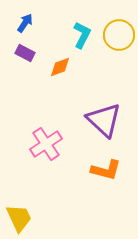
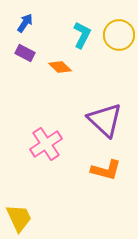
orange diamond: rotated 65 degrees clockwise
purple triangle: moved 1 px right
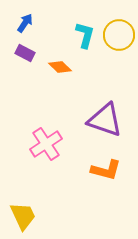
cyan L-shape: moved 3 px right; rotated 12 degrees counterclockwise
purple triangle: rotated 24 degrees counterclockwise
yellow trapezoid: moved 4 px right, 2 px up
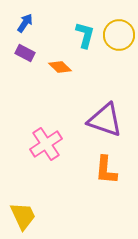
orange L-shape: rotated 80 degrees clockwise
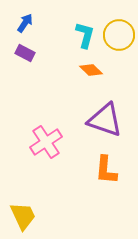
orange diamond: moved 31 px right, 3 px down
pink cross: moved 2 px up
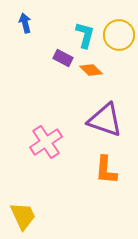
blue arrow: rotated 48 degrees counterclockwise
purple rectangle: moved 38 px right, 5 px down
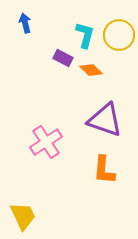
orange L-shape: moved 2 px left
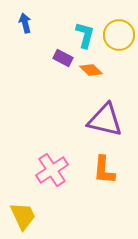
purple triangle: rotated 6 degrees counterclockwise
pink cross: moved 6 px right, 28 px down
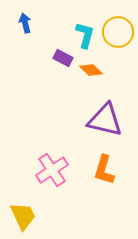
yellow circle: moved 1 px left, 3 px up
orange L-shape: rotated 12 degrees clockwise
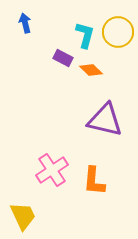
orange L-shape: moved 10 px left, 11 px down; rotated 12 degrees counterclockwise
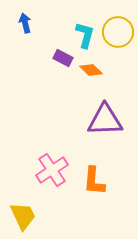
purple triangle: rotated 15 degrees counterclockwise
